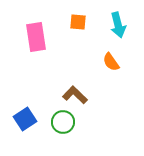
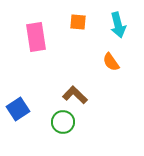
blue square: moved 7 px left, 10 px up
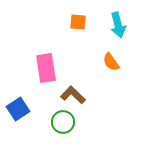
pink rectangle: moved 10 px right, 31 px down
brown L-shape: moved 2 px left
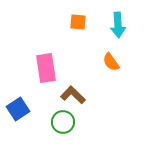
cyan arrow: rotated 10 degrees clockwise
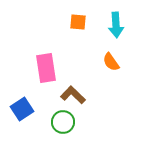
cyan arrow: moved 2 px left
blue square: moved 4 px right
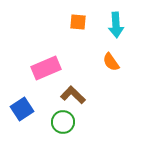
pink rectangle: rotated 76 degrees clockwise
